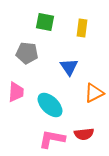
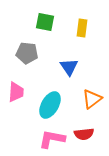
orange triangle: moved 2 px left, 6 px down; rotated 10 degrees counterclockwise
cyan ellipse: rotated 76 degrees clockwise
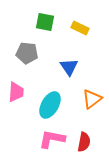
yellow rectangle: moved 2 px left; rotated 72 degrees counterclockwise
red semicircle: moved 8 px down; rotated 72 degrees counterclockwise
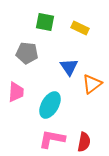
orange triangle: moved 15 px up
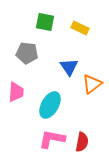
red semicircle: moved 2 px left
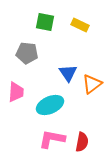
yellow rectangle: moved 3 px up
blue triangle: moved 1 px left, 6 px down
cyan ellipse: rotated 36 degrees clockwise
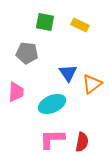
cyan ellipse: moved 2 px right, 1 px up
pink L-shape: rotated 12 degrees counterclockwise
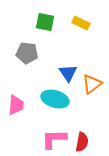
yellow rectangle: moved 1 px right, 2 px up
pink trapezoid: moved 13 px down
cyan ellipse: moved 3 px right, 5 px up; rotated 40 degrees clockwise
pink L-shape: moved 2 px right
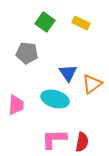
green square: rotated 24 degrees clockwise
